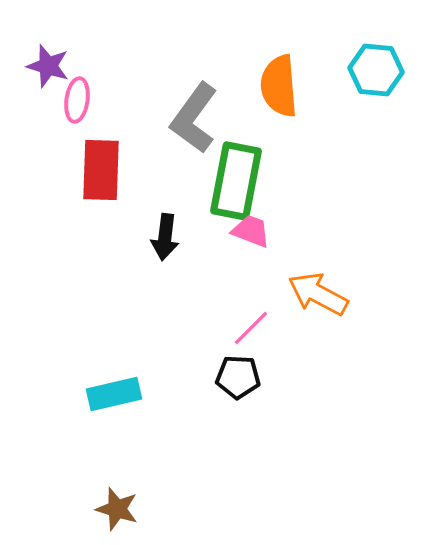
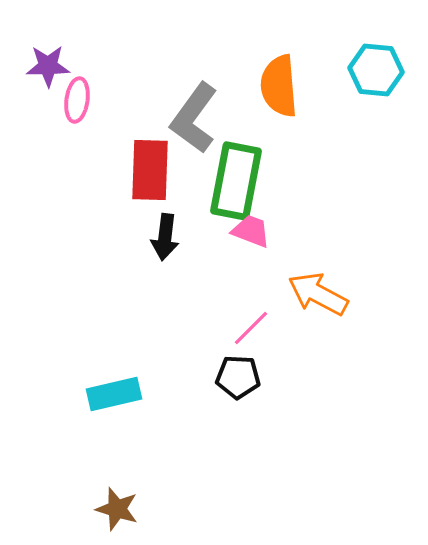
purple star: rotated 18 degrees counterclockwise
red rectangle: moved 49 px right
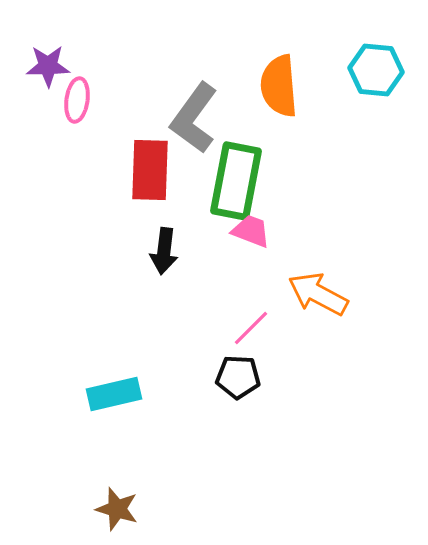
black arrow: moved 1 px left, 14 px down
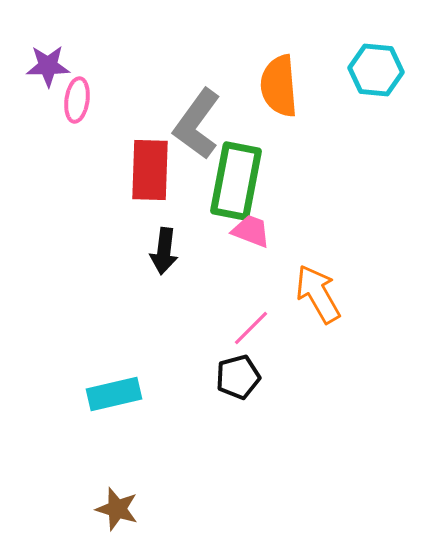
gray L-shape: moved 3 px right, 6 px down
orange arrow: rotated 32 degrees clockwise
black pentagon: rotated 18 degrees counterclockwise
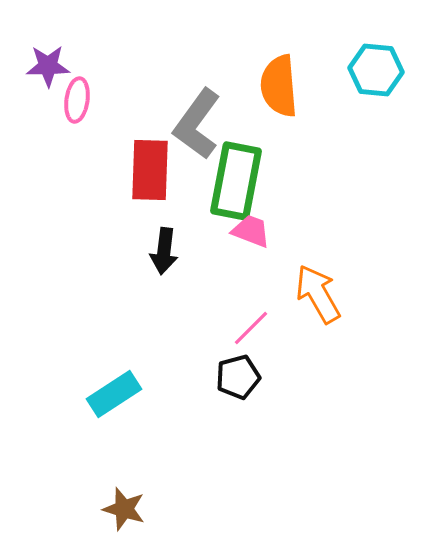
cyan rectangle: rotated 20 degrees counterclockwise
brown star: moved 7 px right
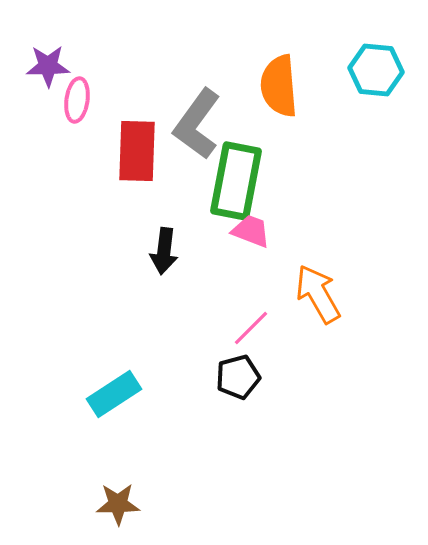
red rectangle: moved 13 px left, 19 px up
brown star: moved 6 px left, 5 px up; rotated 18 degrees counterclockwise
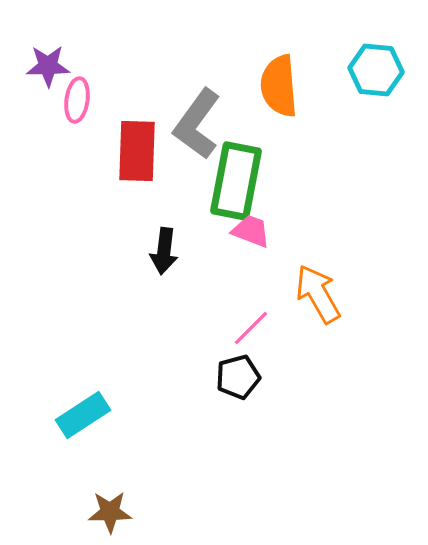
cyan rectangle: moved 31 px left, 21 px down
brown star: moved 8 px left, 8 px down
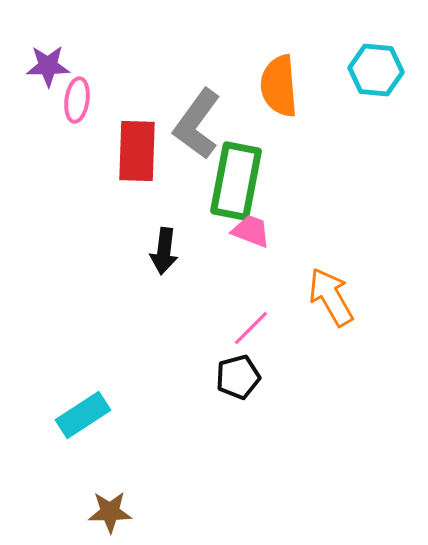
orange arrow: moved 13 px right, 3 px down
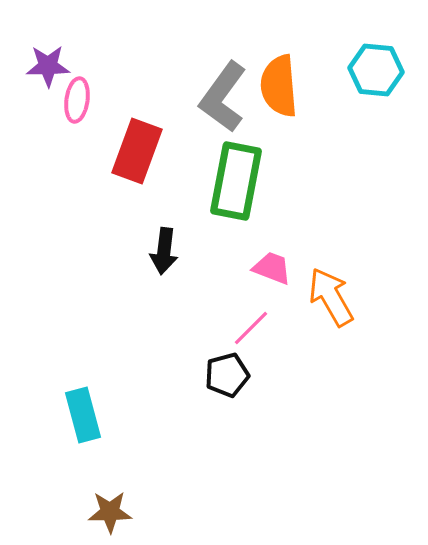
gray L-shape: moved 26 px right, 27 px up
red rectangle: rotated 18 degrees clockwise
pink trapezoid: moved 21 px right, 37 px down
black pentagon: moved 11 px left, 2 px up
cyan rectangle: rotated 72 degrees counterclockwise
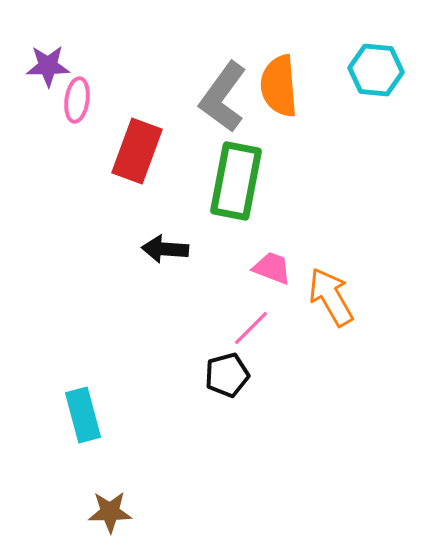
black arrow: moved 1 px right, 2 px up; rotated 87 degrees clockwise
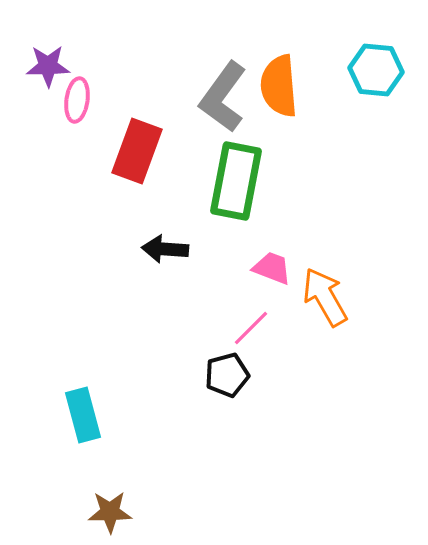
orange arrow: moved 6 px left
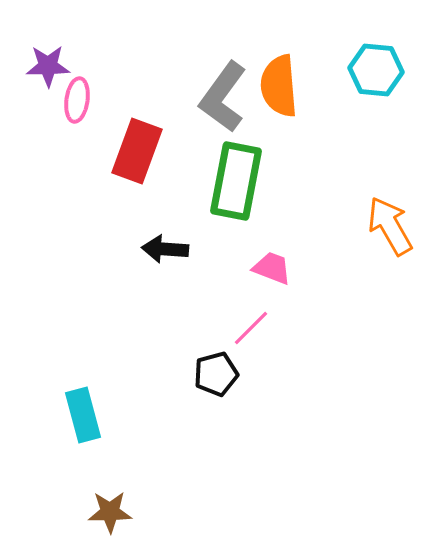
orange arrow: moved 65 px right, 71 px up
black pentagon: moved 11 px left, 1 px up
